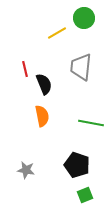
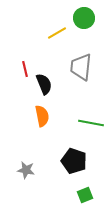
black pentagon: moved 3 px left, 4 px up
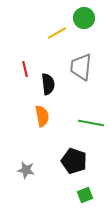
black semicircle: moved 4 px right; rotated 15 degrees clockwise
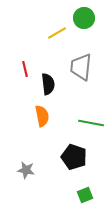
black pentagon: moved 4 px up
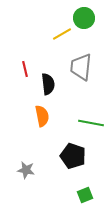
yellow line: moved 5 px right, 1 px down
black pentagon: moved 1 px left, 1 px up
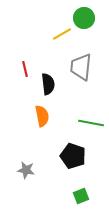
green square: moved 4 px left, 1 px down
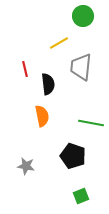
green circle: moved 1 px left, 2 px up
yellow line: moved 3 px left, 9 px down
gray star: moved 4 px up
